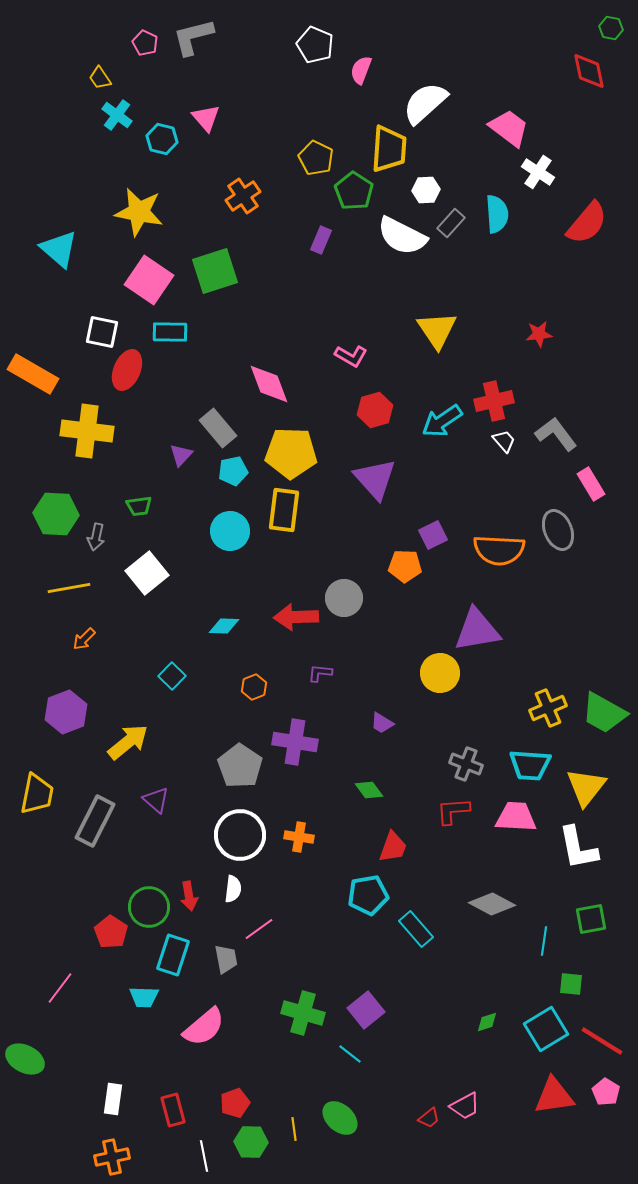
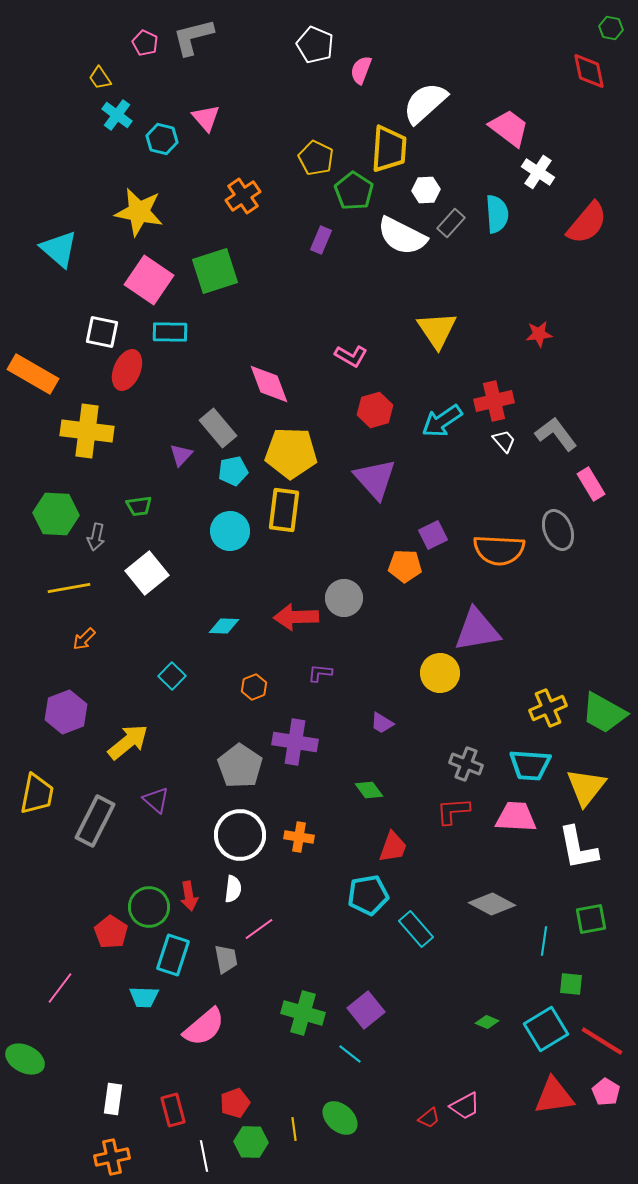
green diamond at (487, 1022): rotated 40 degrees clockwise
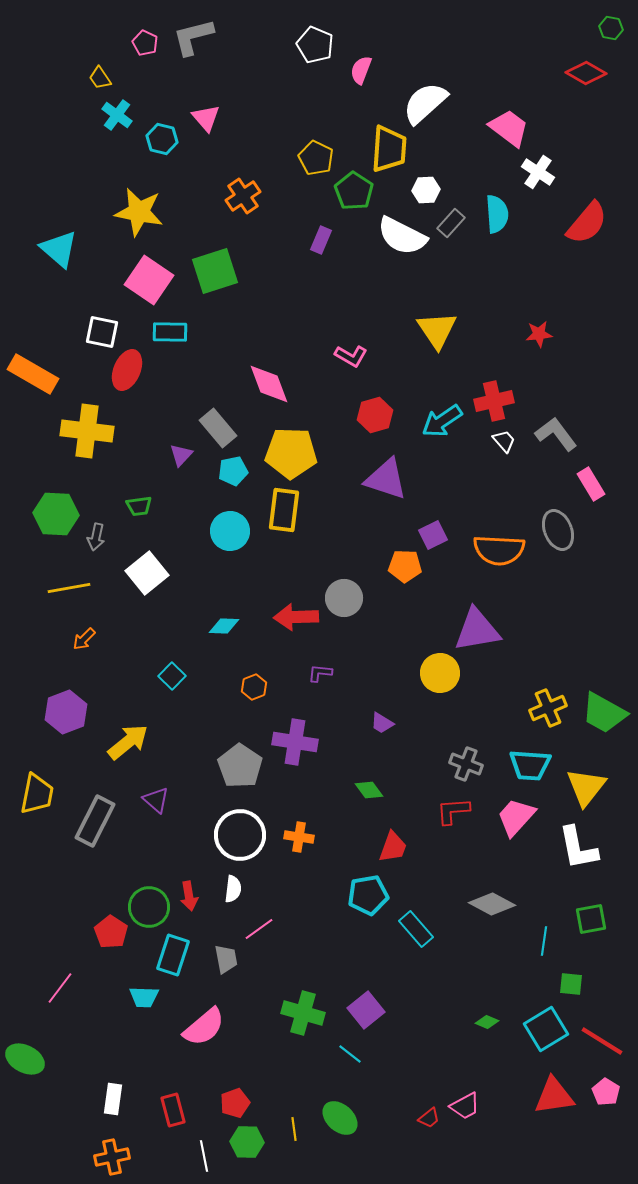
red diamond at (589, 71): moved 3 px left, 2 px down; rotated 48 degrees counterclockwise
red hexagon at (375, 410): moved 5 px down
purple triangle at (375, 479): moved 11 px right; rotated 30 degrees counterclockwise
pink trapezoid at (516, 817): rotated 51 degrees counterclockwise
green hexagon at (251, 1142): moved 4 px left
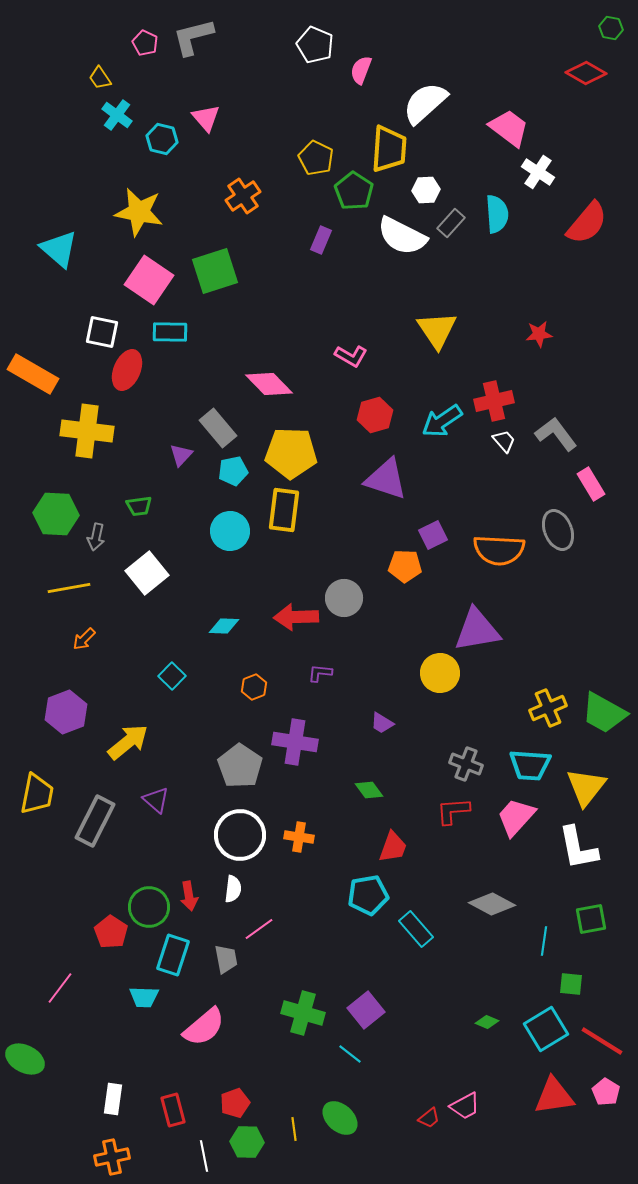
pink diamond at (269, 384): rotated 24 degrees counterclockwise
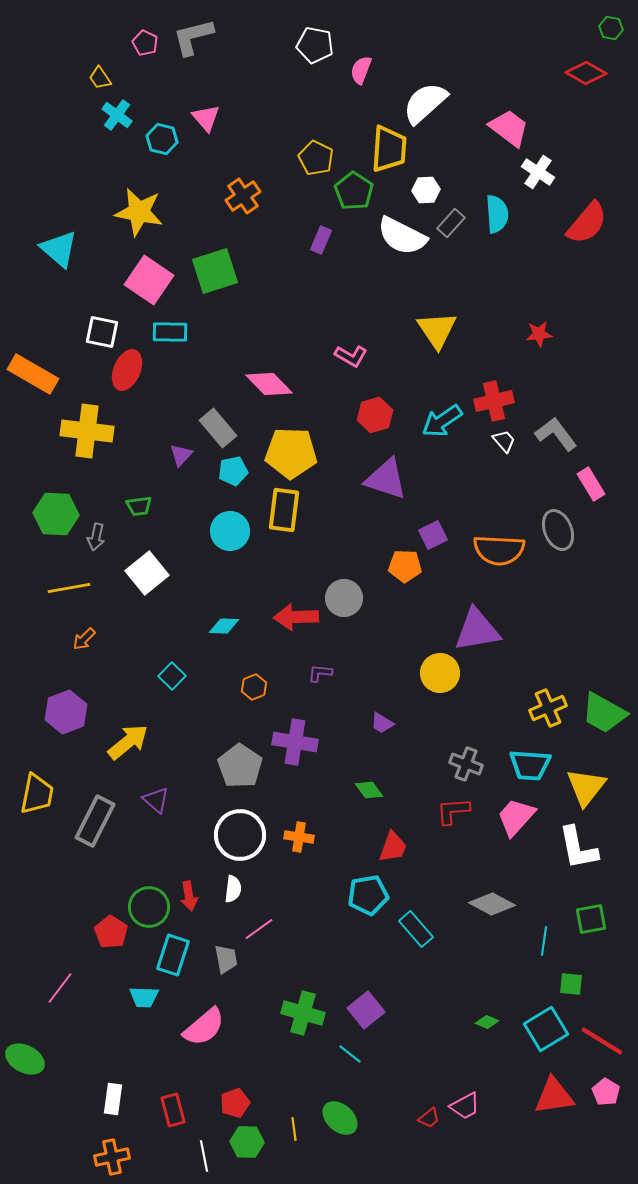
white pentagon at (315, 45): rotated 12 degrees counterclockwise
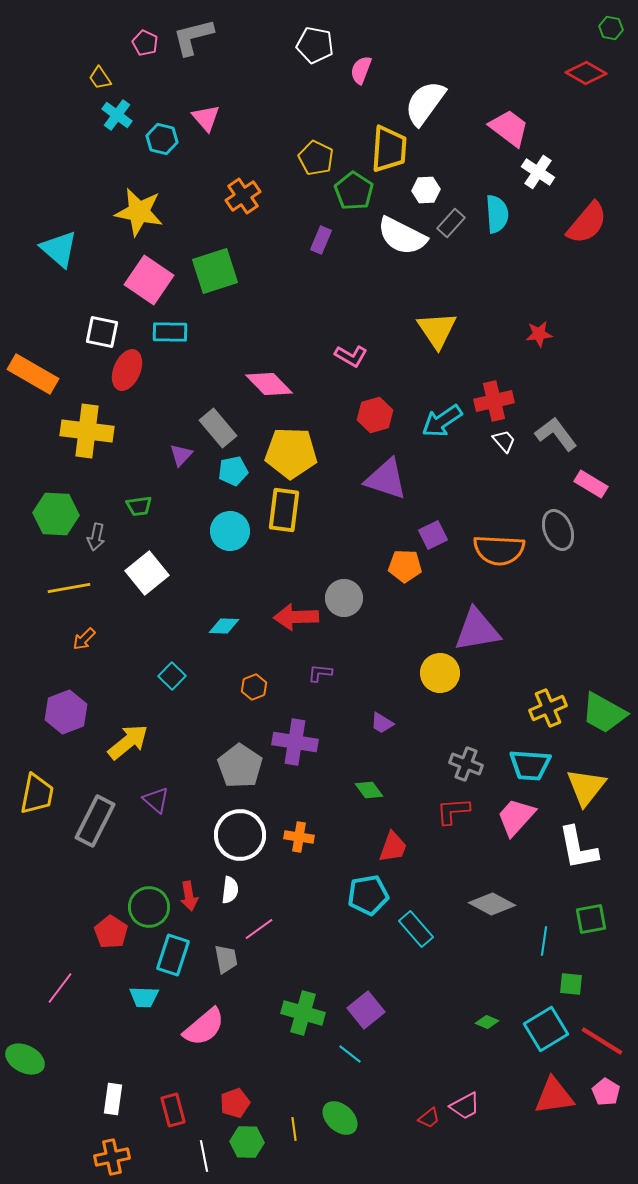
white semicircle at (425, 103): rotated 12 degrees counterclockwise
pink rectangle at (591, 484): rotated 28 degrees counterclockwise
white semicircle at (233, 889): moved 3 px left, 1 px down
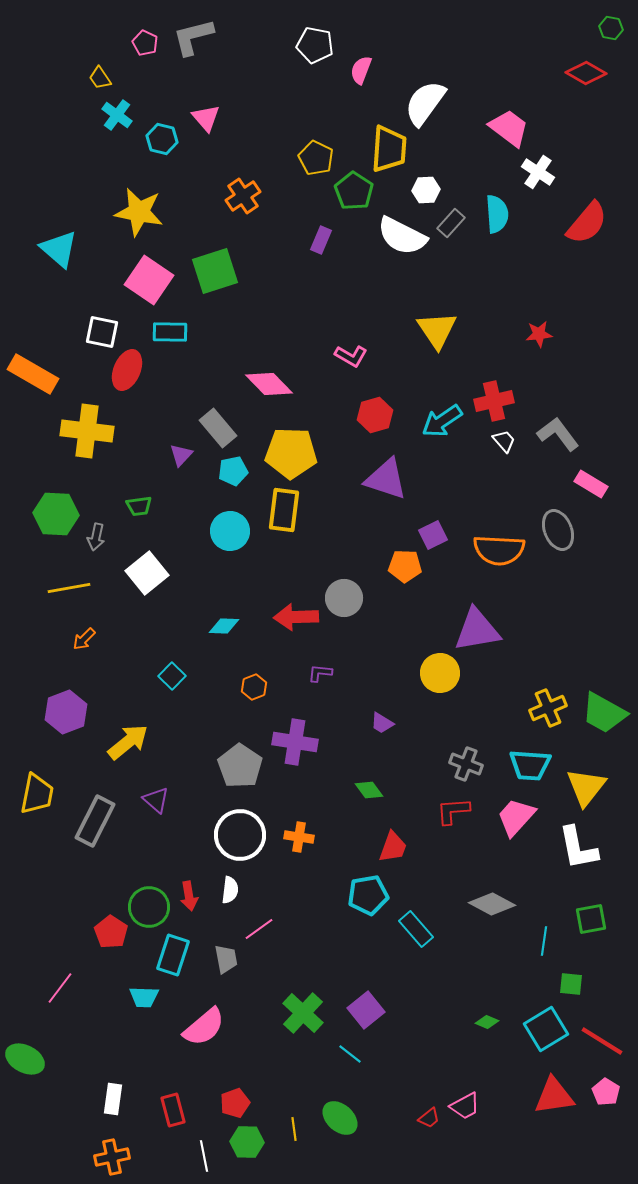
gray L-shape at (556, 434): moved 2 px right
green cross at (303, 1013): rotated 27 degrees clockwise
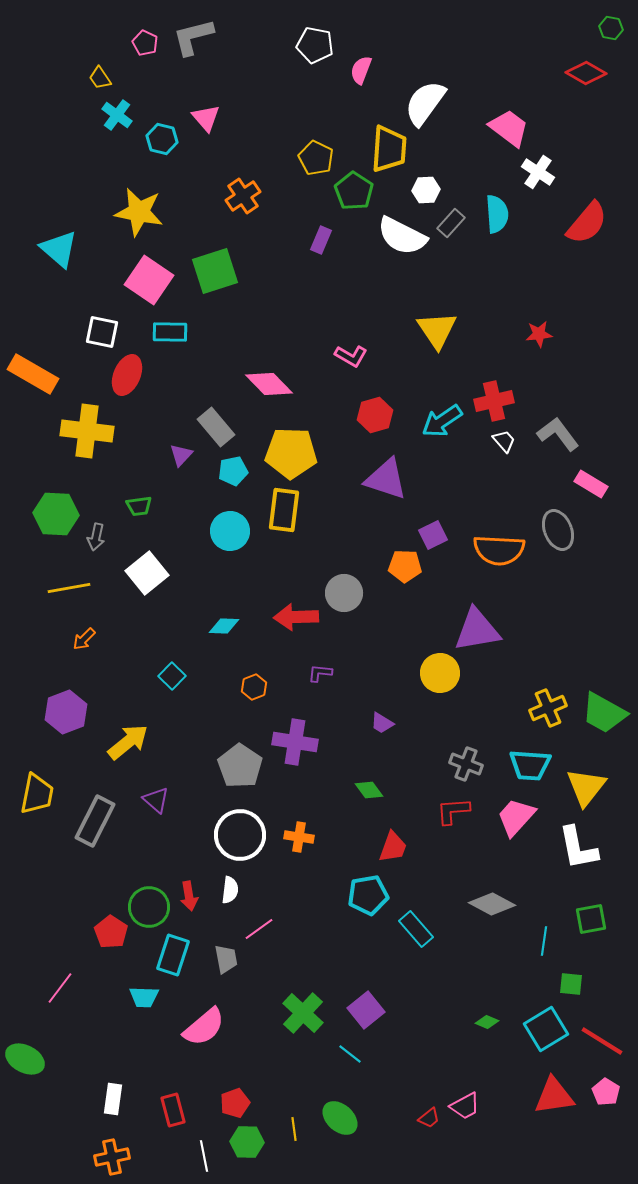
red ellipse at (127, 370): moved 5 px down
gray rectangle at (218, 428): moved 2 px left, 1 px up
gray circle at (344, 598): moved 5 px up
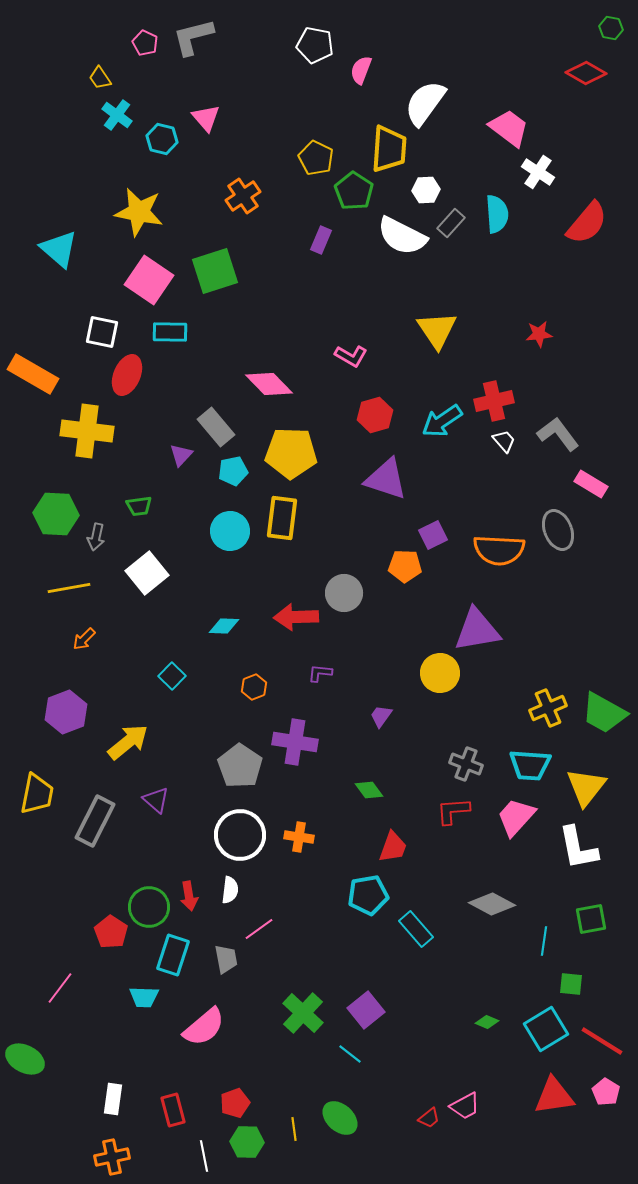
yellow rectangle at (284, 510): moved 2 px left, 8 px down
purple trapezoid at (382, 723): moved 1 px left, 7 px up; rotated 95 degrees clockwise
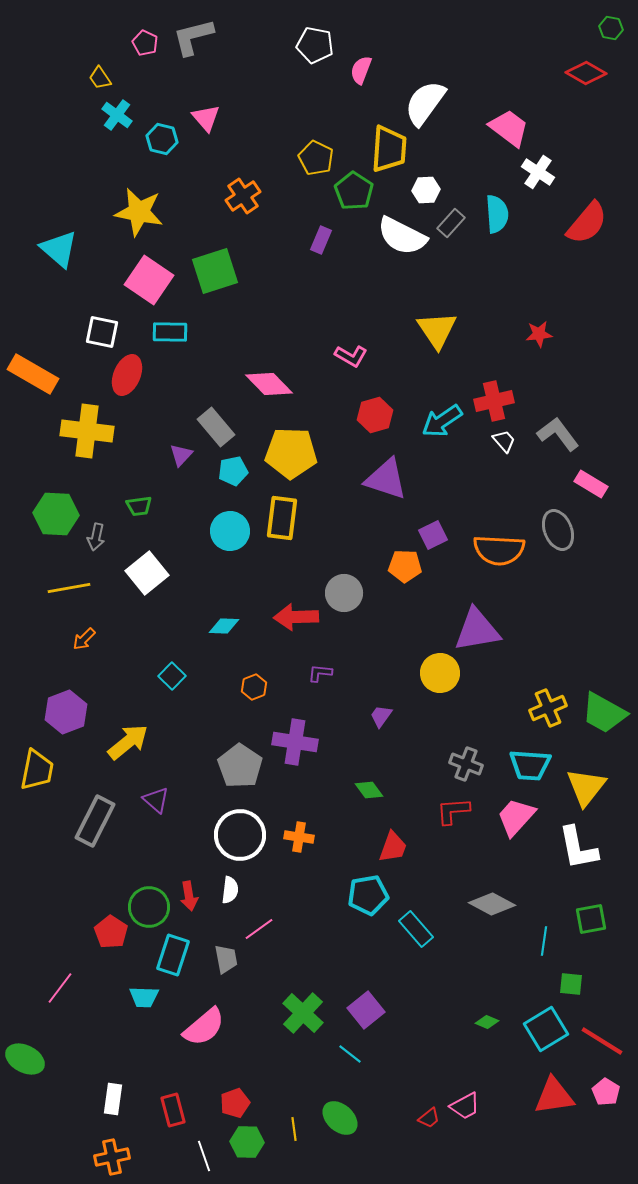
yellow trapezoid at (37, 794): moved 24 px up
white line at (204, 1156): rotated 8 degrees counterclockwise
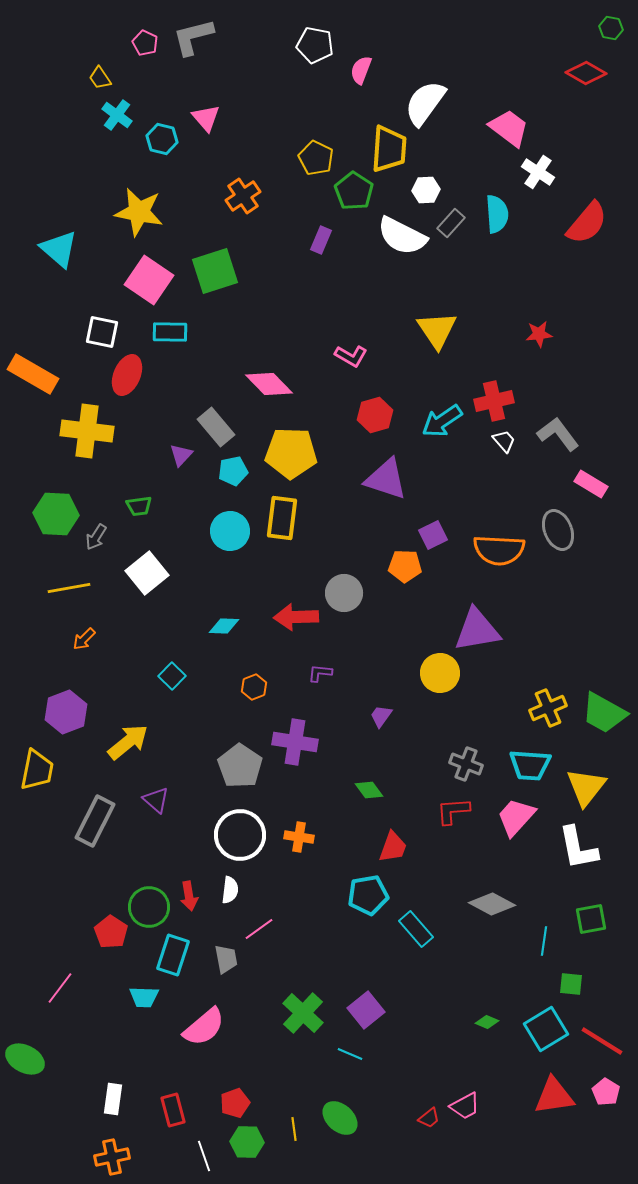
gray arrow at (96, 537): rotated 20 degrees clockwise
cyan line at (350, 1054): rotated 15 degrees counterclockwise
